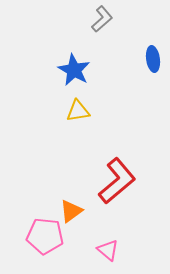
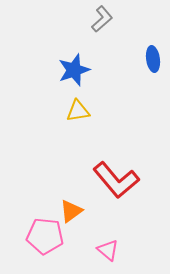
blue star: rotated 24 degrees clockwise
red L-shape: moved 1 px left, 1 px up; rotated 90 degrees clockwise
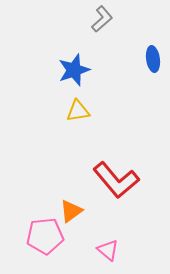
pink pentagon: rotated 12 degrees counterclockwise
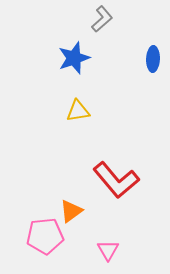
blue ellipse: rotated 10 degrees clockwise
blue star: moved 12 px up
pink triangle: rotated 20 degrees clockwise
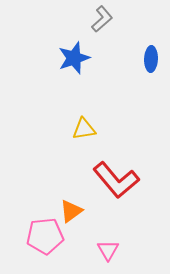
blue ellipse: moved 2 px left
yellow triangle: moved 6 px right, 18 px down
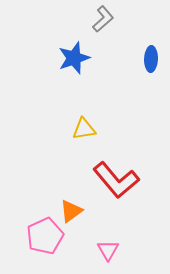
gray L-shape: moved 1 px right
pink pentagon: rotated 18 degrees counterclockwise
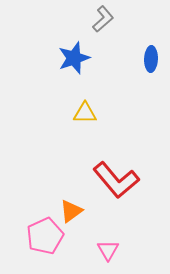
yellow triangle: moved 1 px right, 16 px up; rotated 10 degrees clockwise
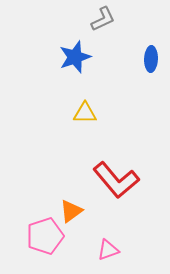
gray L-shape: rotated 16 degrees clockwise
blue star: moved 1 px right, 1 px up
pink pentagon: rotated 6 degrees clockwise
pink triangle: rotated 40 degrees clockwise
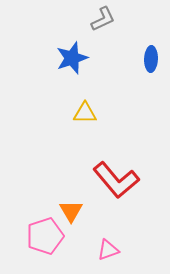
blue star: moved 3 px left, 1 px down
orange triangle: rotated 25 degrees counterclockwise
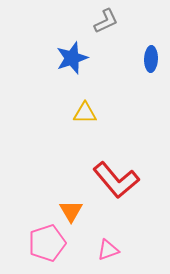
gray L-shape: moved 3 px right, 2 px down
pink pentagon: moved 2 px right, 7 px down
